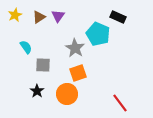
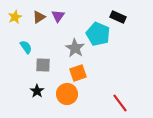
yellow star: moved 2 px down
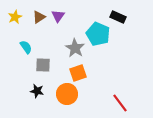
black star: rotated 24 degrees counterclockwise
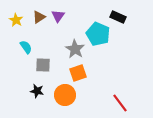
yellow star: moved 1 px right, 3 px down; rotated 16 degrees counterclockwise
gray star: moved 1 px down
orange circle: moved 2 px left, 1 px down
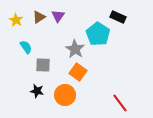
cyan pentagon: rotated 10 degrees clockwise
orange square: moved 1 px up; rotated 36 degrees counterclockwise
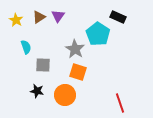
cyan semicircle: rotated 16 degrees clockwise
orange square: rotated 18 degrees counterclockwise
red line: rotated 18 degrees clockwise
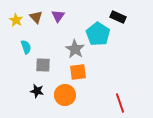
brown triangle: moved 3 px left; rotated 40 degrees counterclockwise
orange square: rotated 24 degrees counterclockwise
